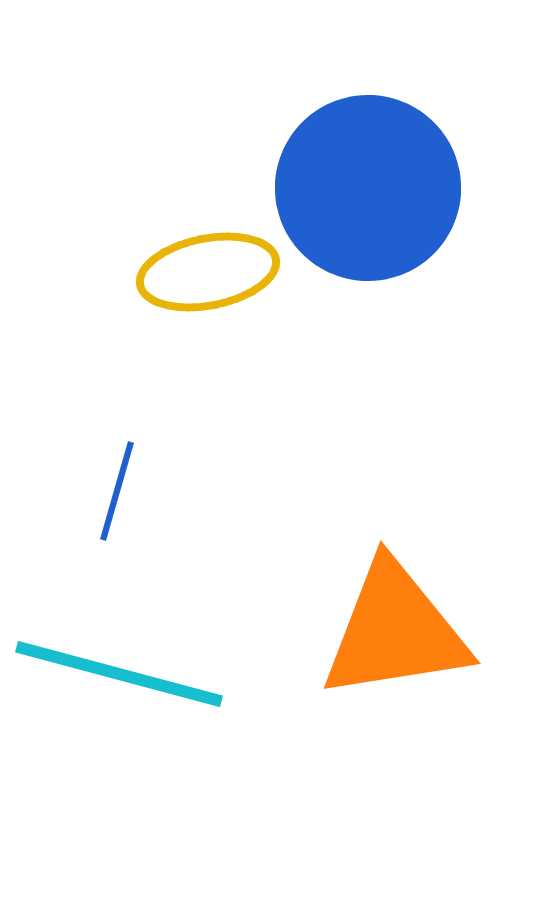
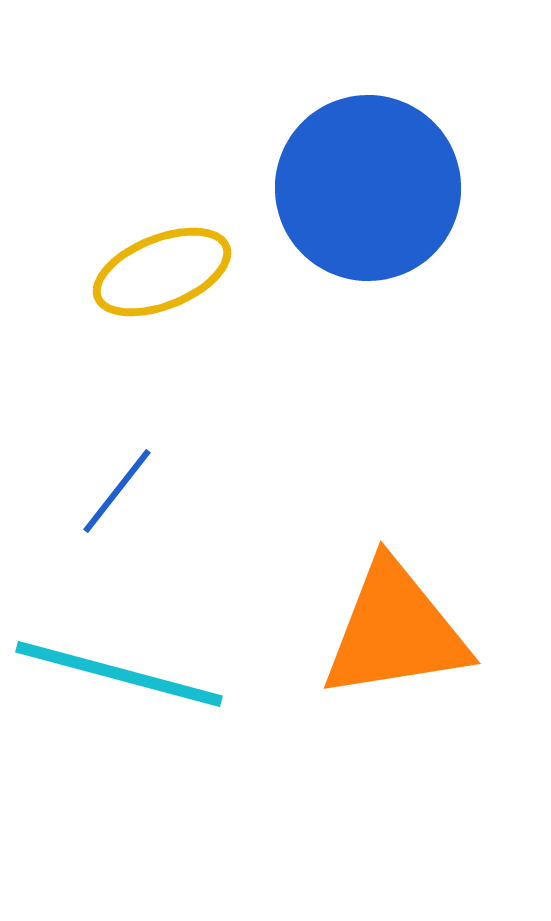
yellow ellipse: moved 46 px left; rotated 11 degrees counterclockwise
blue line: rotated 22 degrees clockwise
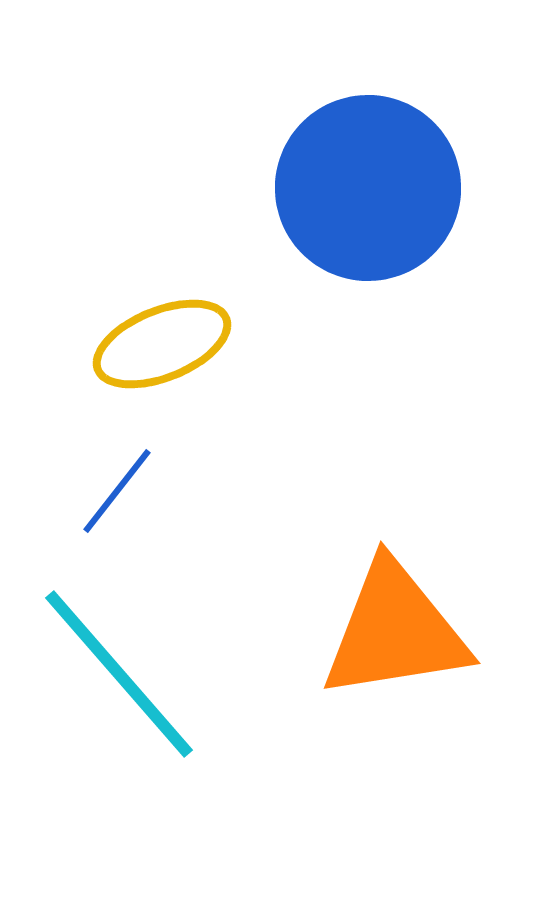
yellow ellipse: moved 72 px down
cyan line: rotated 34 degrees clockwise
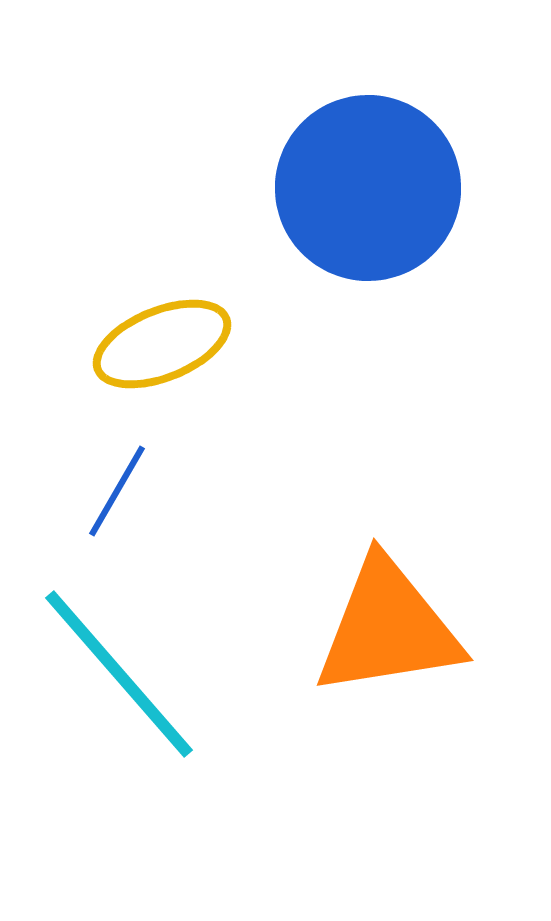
blue line: rotated 8 degrees counterclockwise
orange triangle: moved 7 px left, 3 px up
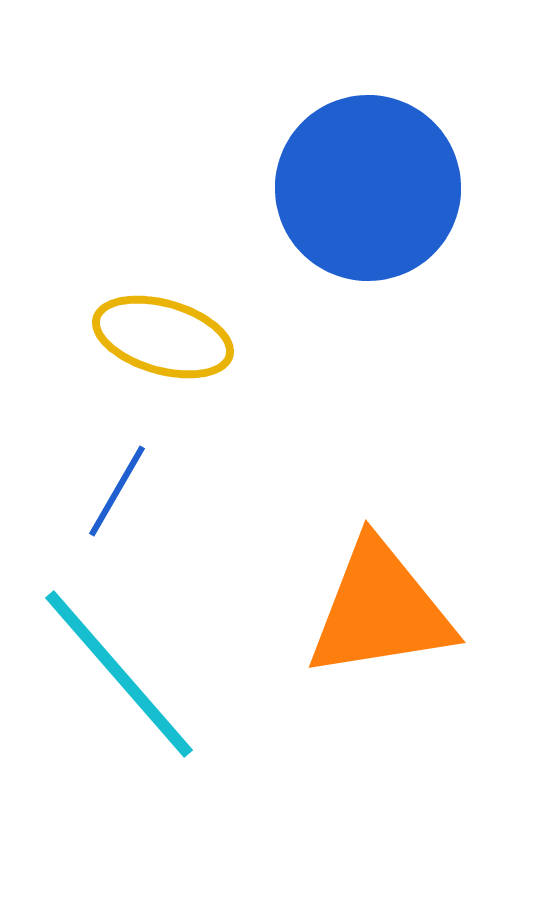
yellow ellipse: moved 1 px right, 7 px up; rotated 38 degrees clockwise
orange triangle: moved 8 px left, 18 px up
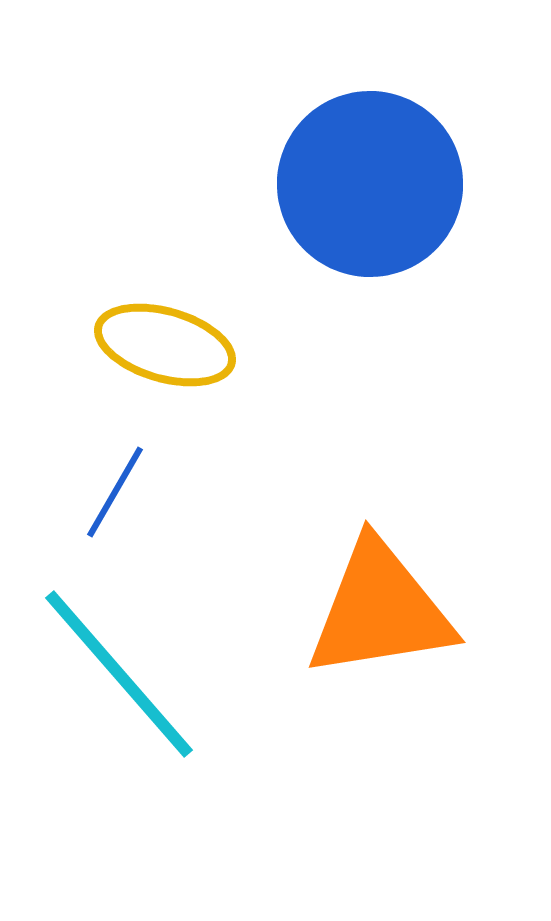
blue circle: moved 2 px right, 4 px up
yellow ellipse: moved 2 px right, 8 px down
blue line: moved 2 px left, 1 px down
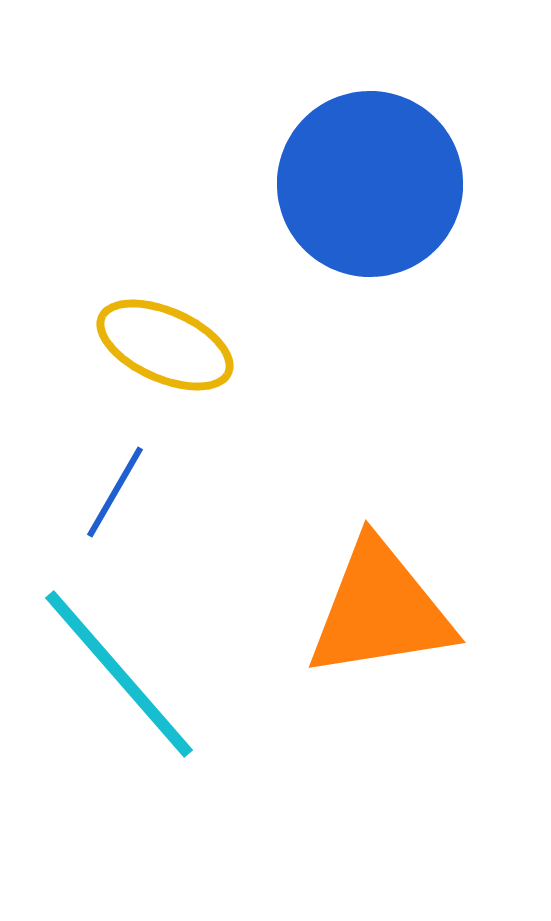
yellow ellipse: rotated 8 degrees clockwise
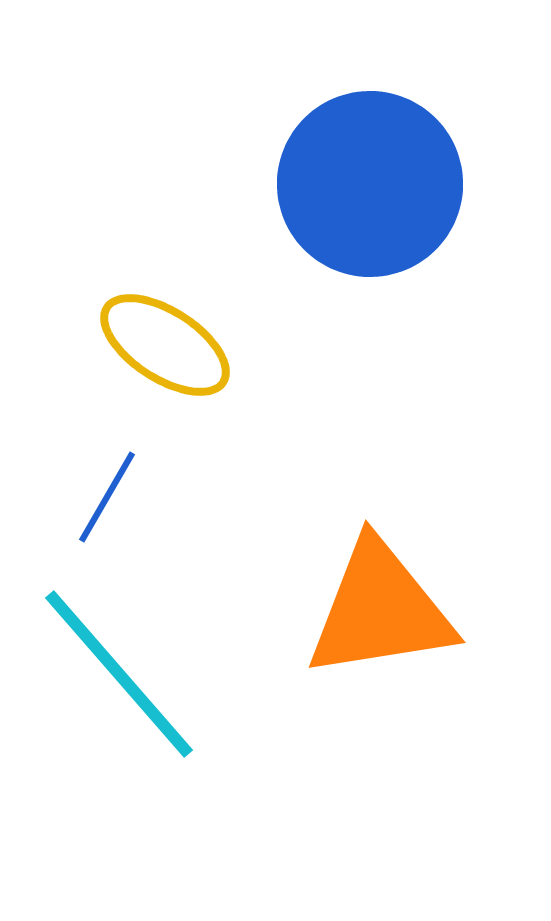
yellow ellipse: rotated 9 degrees clockwise
blue line: moved 8 px left, 5 px down
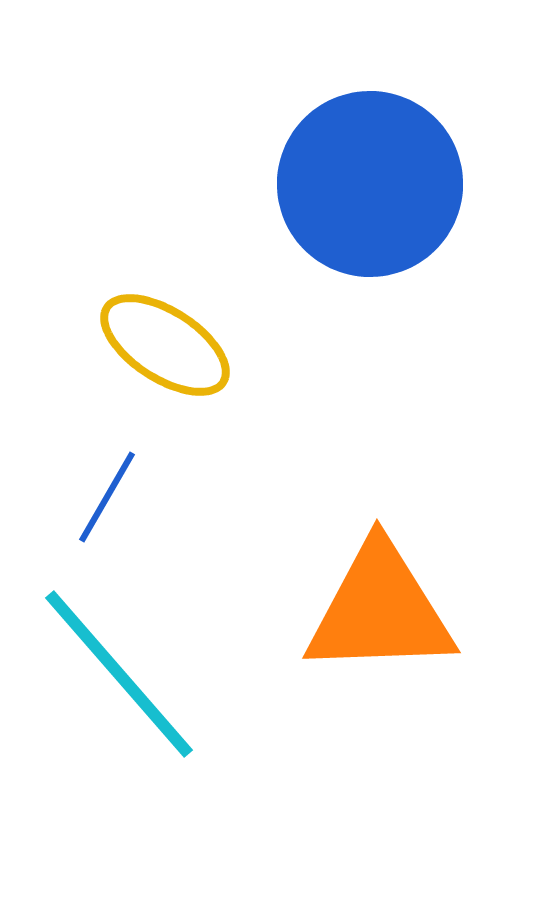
orange triangle: rotated 7 degrees clockwise
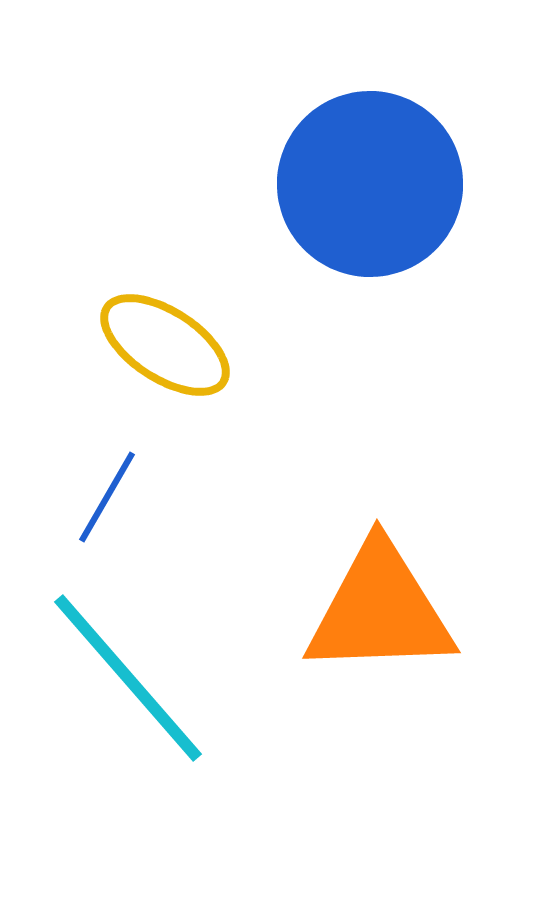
cyan line: moved 9 px right, 4 px down
